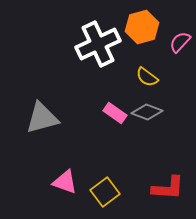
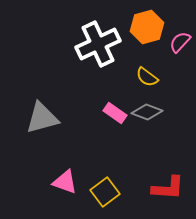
orange hexagon: moved 5 px right
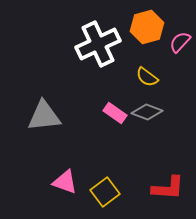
gray triangle: moved 2 px right, 2 px up; rotated 9 degrees clockwise
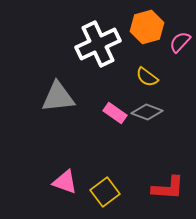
gray triangle: moved 14 px right, 19 px up
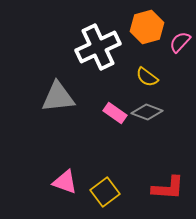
white cross: moved 3 px down
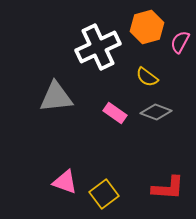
pink semicircle: rotated 15 degrees counterclockwise
gray triangle: moved 2 px left
gray diamond: moved 9 px right
yellow square: moved 1 px left, 2 px down
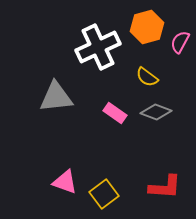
red L-shape: moved 3 px left, 1 px up
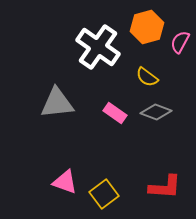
white cross: rotated 30 degrees counterclockwise
gray triangle: moved 1 px right, 6 px down
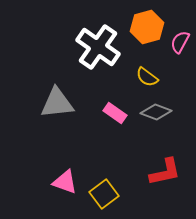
red L-shape: moved 15 px up; rotated 16 degrees counterclockwise
